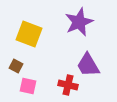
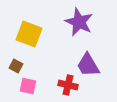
purple star: rotated 24 degrees counterclockwise
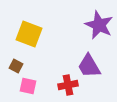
purple star: moved 20 px right, 3 px down
purple trapezoid: moved 1 px right, 1 px down
red cross: rotated 24 degrees counterclockwise
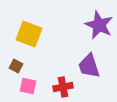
purple trapezoid: rotated 12 degrees clockwise
red cross: moved 5 px left, 2 px down
